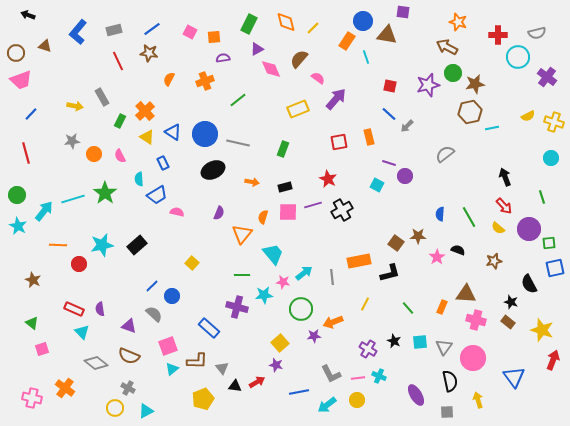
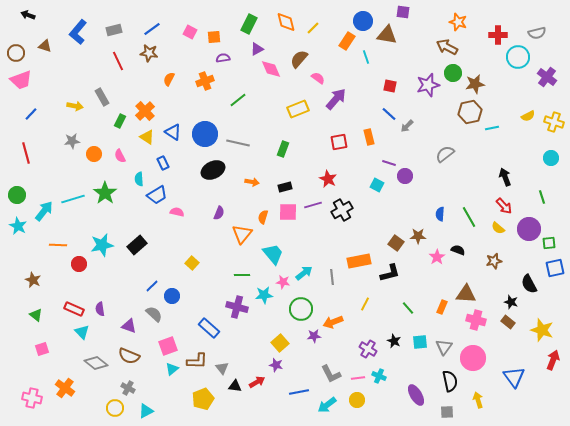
green triangle at (32, 323): moved 4 px right, 8 px up
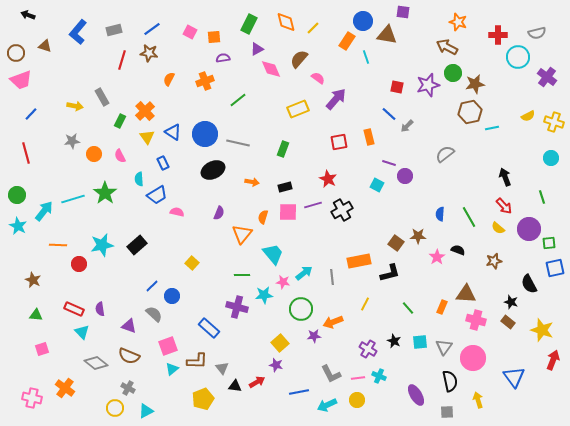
red line at (118, 61): moved 4 px right, 1 px up; rotated 42 degrees clockwise
red square at (390, 86): moved 7 px right, 1 px down
yellow triangle at (147, 137): rotated 21 degrees clockwise
green triangle at (36, 315): rotated 32 degrees counterclockwise
cyan arrow at (327, 405): rotated 12 degrees clockwise
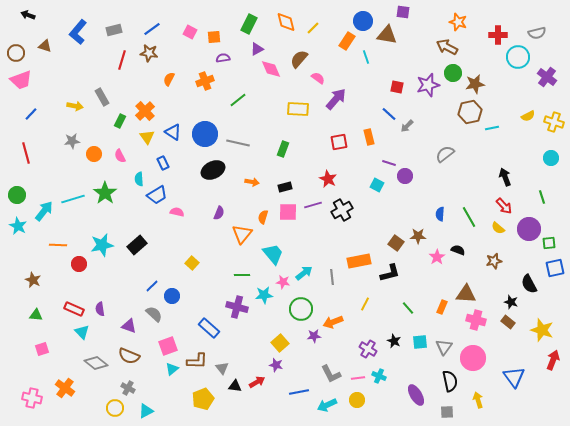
yellow rectangle at (298, 109): rotated 25 degrees clockwise
